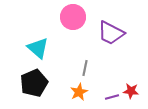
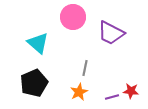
cyan triangle: moved 5 px up
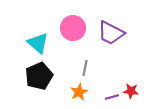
pink circle: moved 11 px down
black pentagon: moved 5 px right, 7 px up
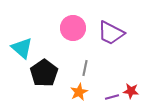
cyan triangle: moved 16 px left, 5 px down
black pentagon: moved 5 px right, 3 px up; rotated 12 degrees counterclockwise
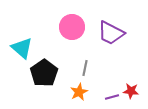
pink circle: moved 1 px left, 1 px up
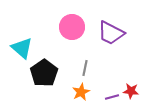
orange star: moved 2 px right
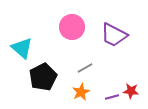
purple trapezoid: moved 3 px right, 2 px down
gray line: rotated 49 degrees clockwise
black pentagon: moved 1 px left, 4 px down; rotated 8 degrees clockwise
